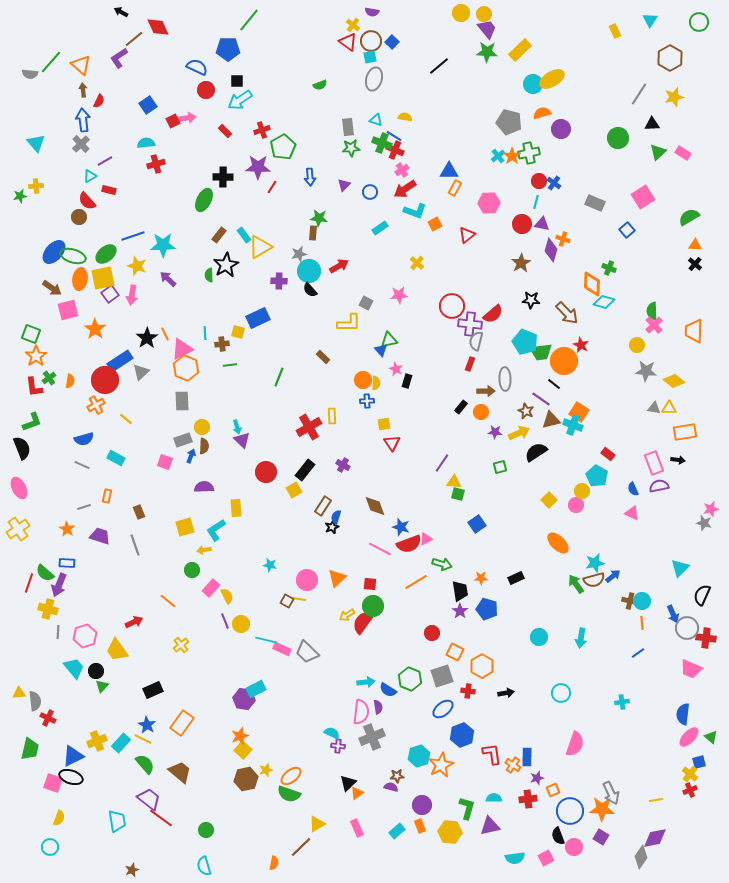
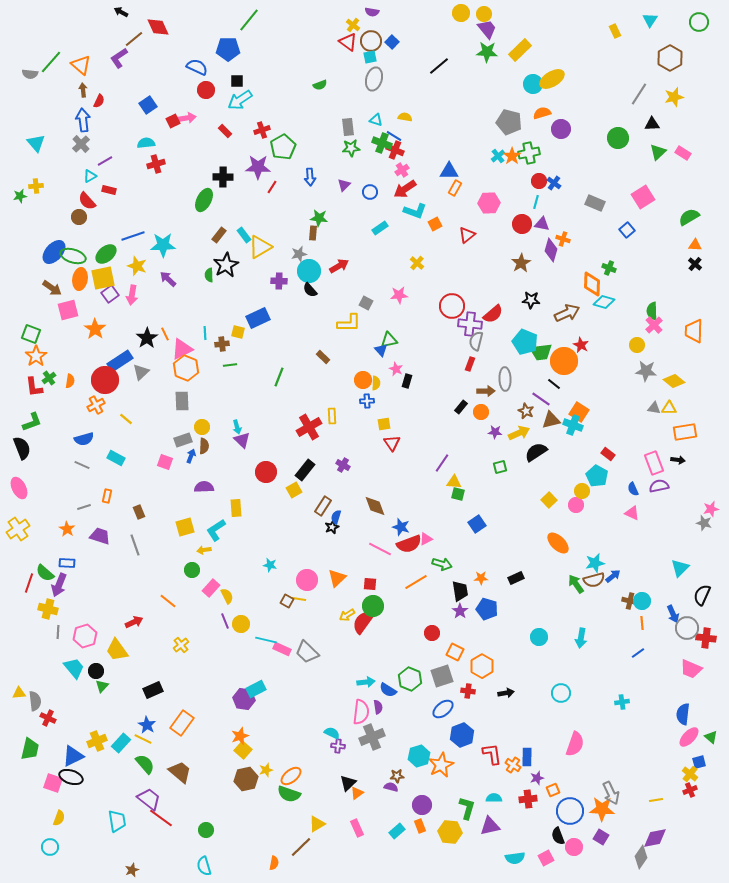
brown arrow at (567, 313): rotated 70 degrees counterclockwise
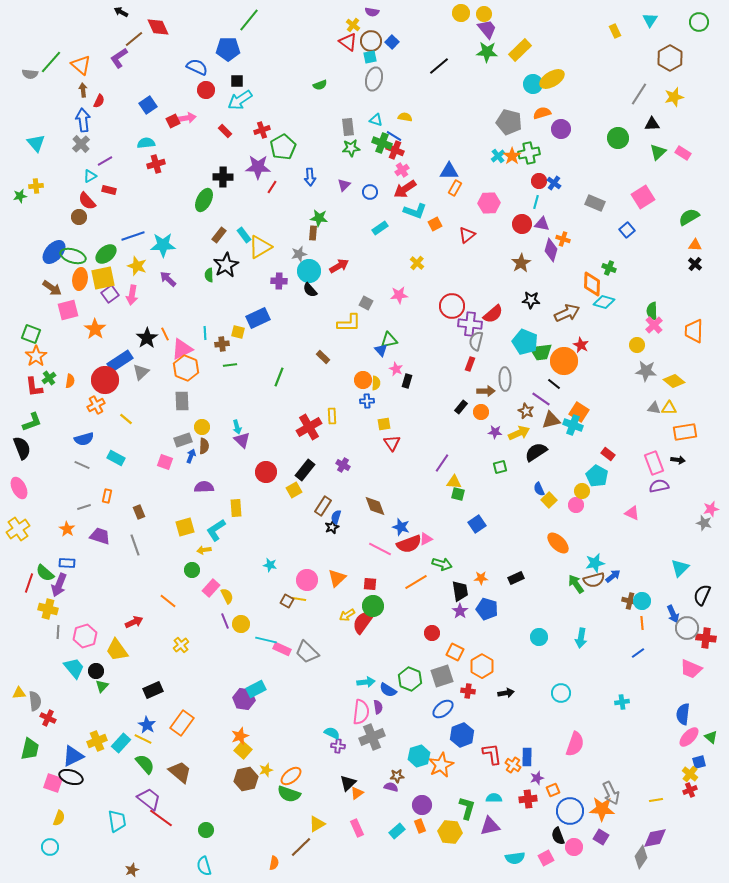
blue semicircle at (633, 489): moved 94 px left
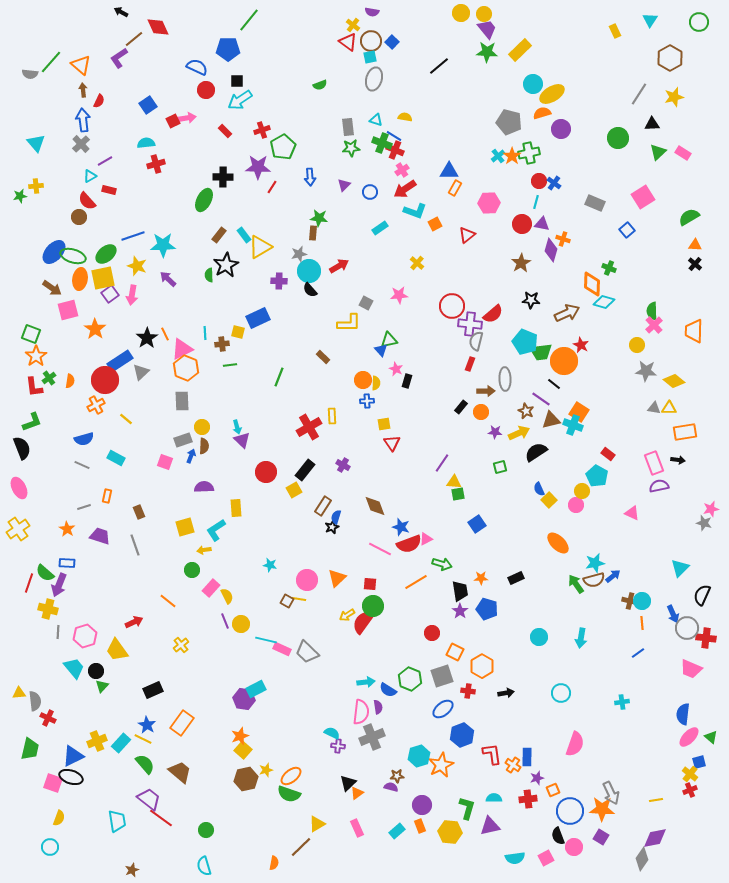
yellow ellipse at (552, 79): moved 15 px down
green square at (458, 494): rotated 24 degrees counterclockwise
gray diamond at (641, 857): moved 1 px right, 2 px down
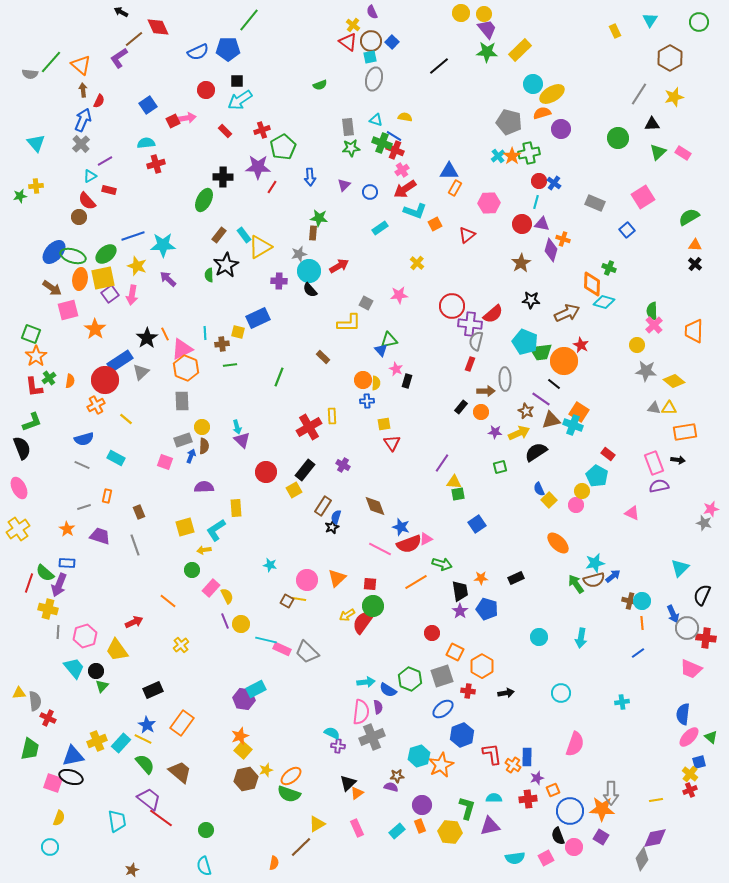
purple semicircle at (372, 12): rotated 56 degrees clockwise
blue semicircle at (197, 67): moved 1 px right, 15 px up; rotated 130 degrees clockwise
blue arrow at (83, 120): rotated 30 degrees clockwise
blue triangle at (73, 756): rotated 15 degrees clockwise
gray arrow at (611, 793): rotated 25 degrees clockwise
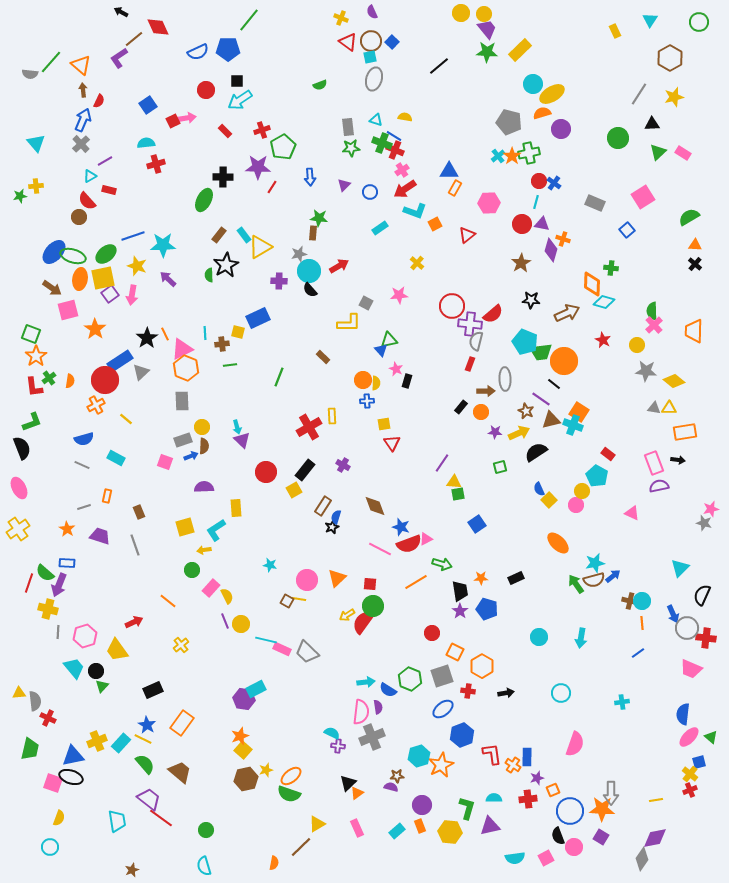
yellow cross at (353, 25): moved 12 px left, 7 px up; rotated 16 degrees counterclockwise
green cross at (609, 268): moved 2 px right; rotated 16 degrees counterclockwise
red star at (581, 345): moved 22 px right, 5 px up
blue arrow at (191, 456): rotated 48 degrees clockwise
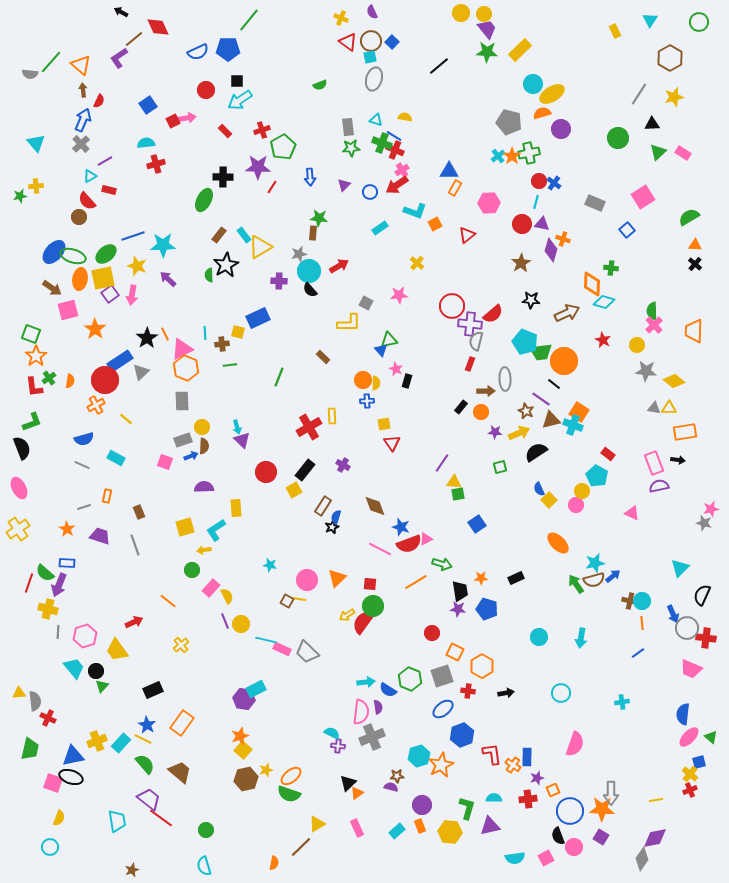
red arrow at (405, 189): moved 8 px left, 4 px up
purple star at (460, 611): moved 2 px left, 2 px up; rotated 28 degrees counterclockwise
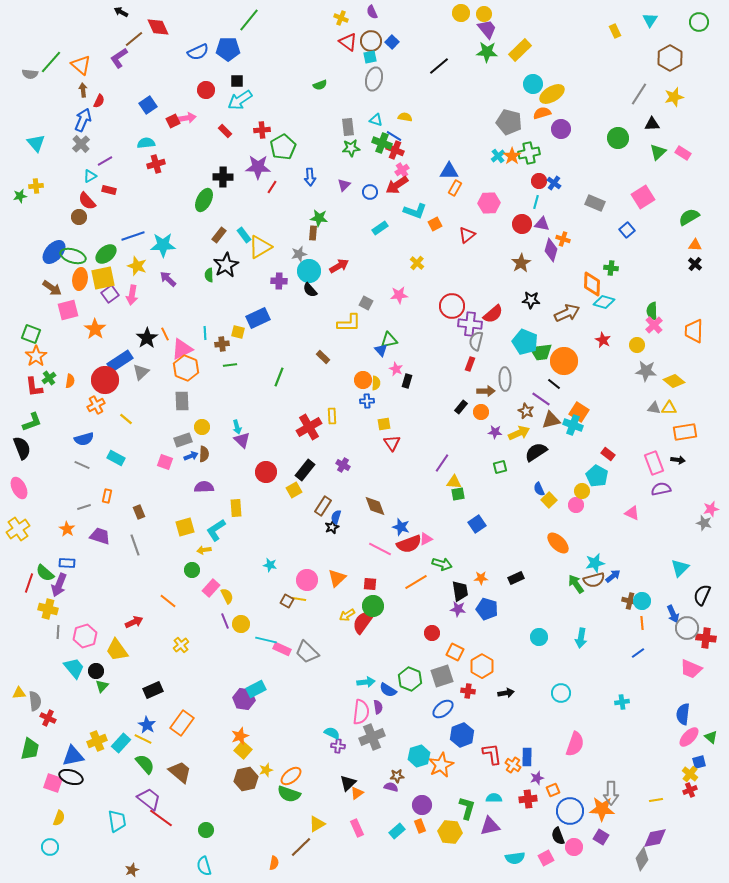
red cross at (262, 130): rotated 14 degrees clockwise
brown semicircle at (204, 446): moved 8 px down
purple semicircle at (659, 486): moved 2 px right, 3 px down
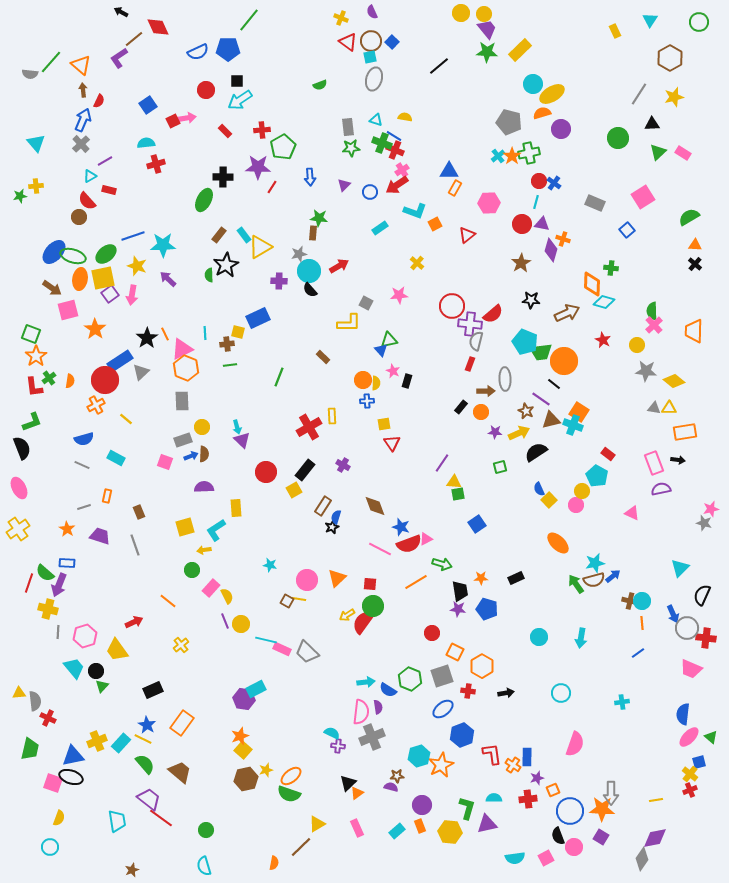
brown cross at (222, 344): moved 5 px right
pink star at (396, 369): moved 3 px left, 2 px down
purple triangle at (490, 826): moved 3 px left, 2 px up
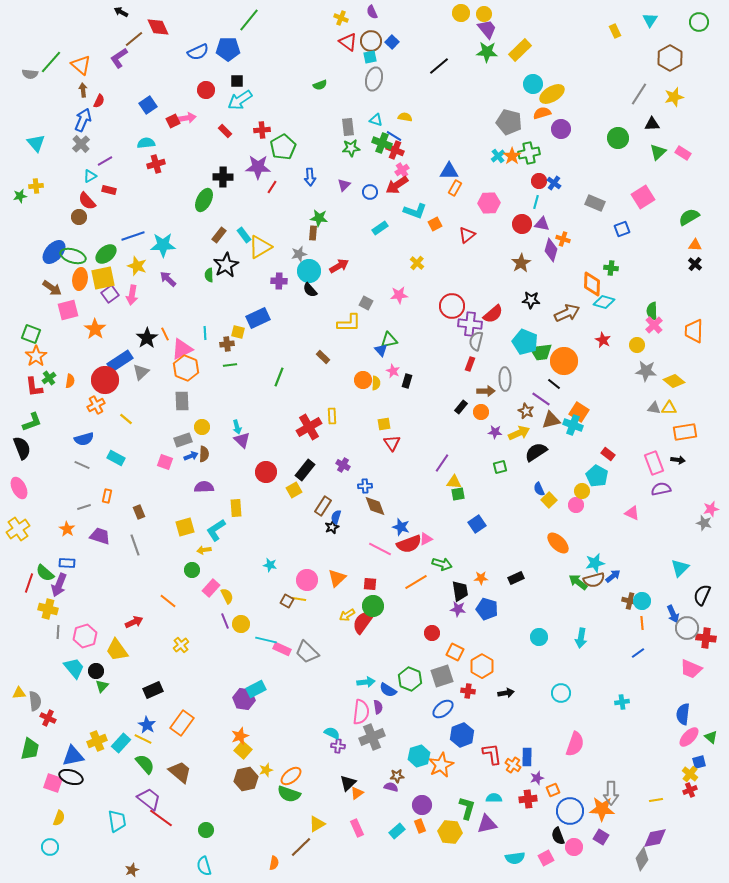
blue square at (627, 230): moved 5 px left, 1 px up; rotated 21 degrees clockwise
blue cross at (367, 401): moved 2 px left, 85 px down
green arrow at (576, 584): moved 2 px right, 2 px up; rotated 18 degrees counterclockwise
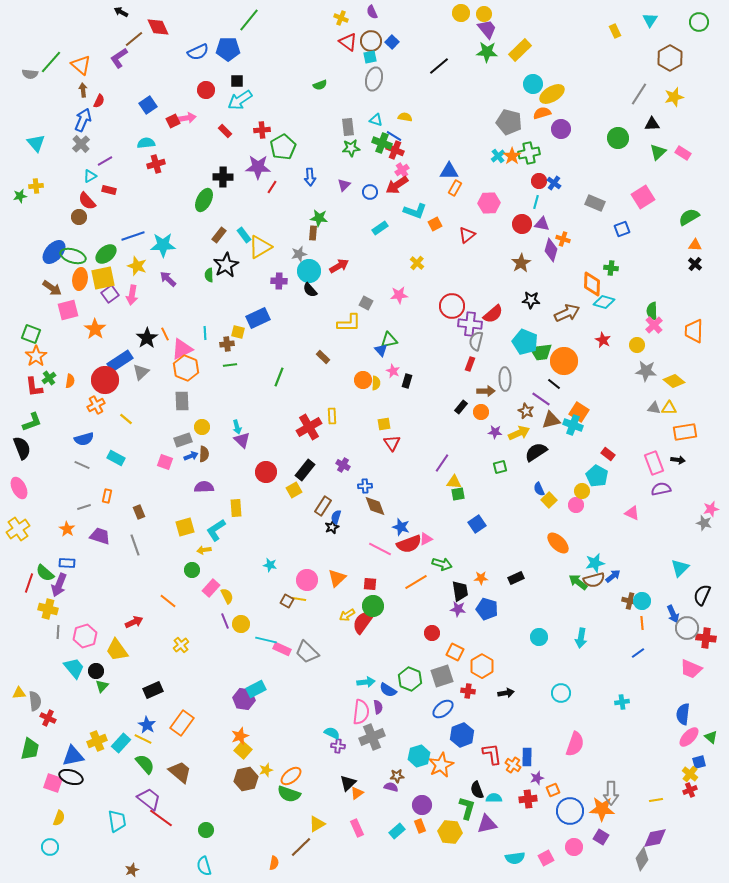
black semicircle at (558, 836): moved 81 px left, 46 px up
